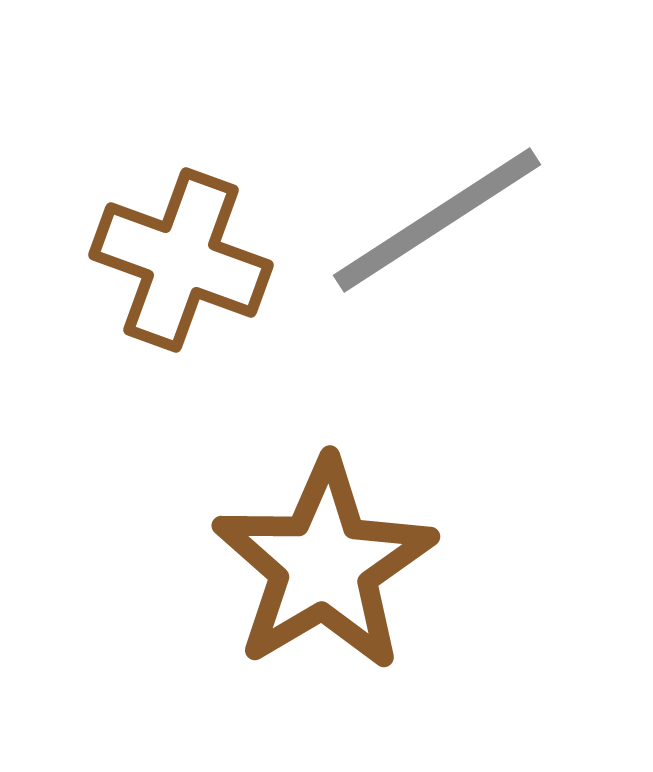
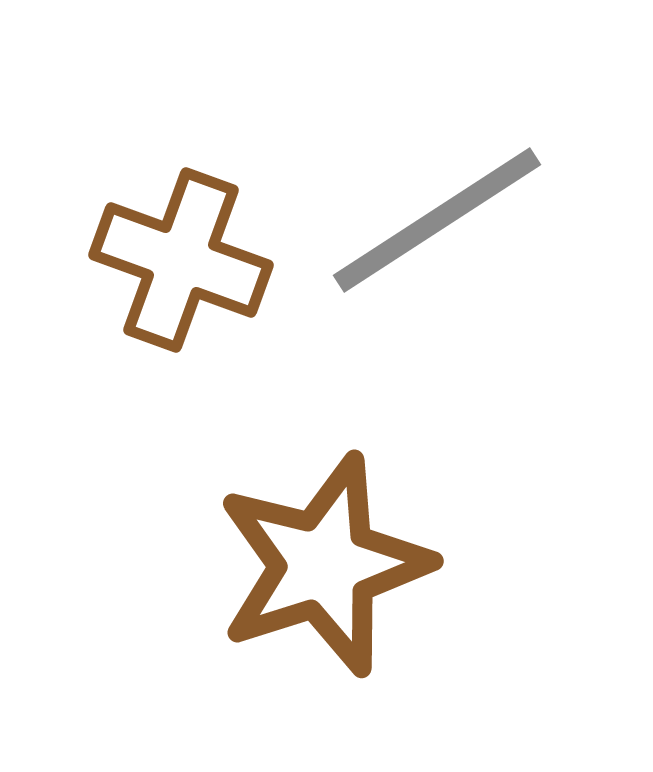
brown star: rotated 13 degrees clockwise
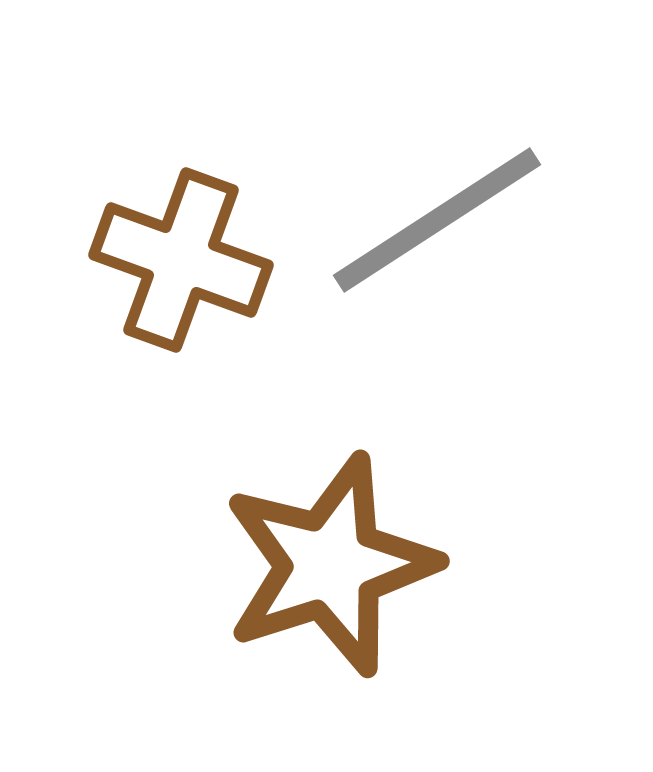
brown star: moved 6 px right
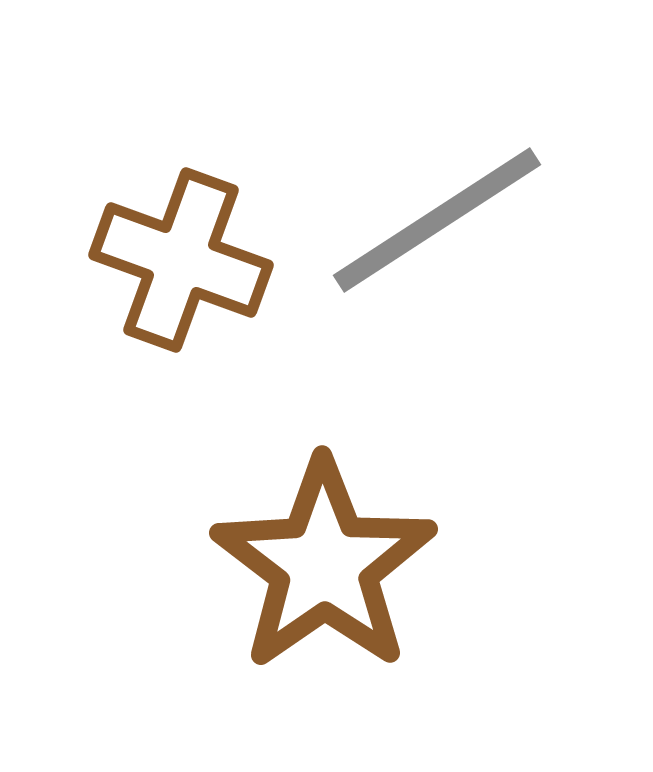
brown star: moved 6 px left; rotated 17 degrees counterclockwise
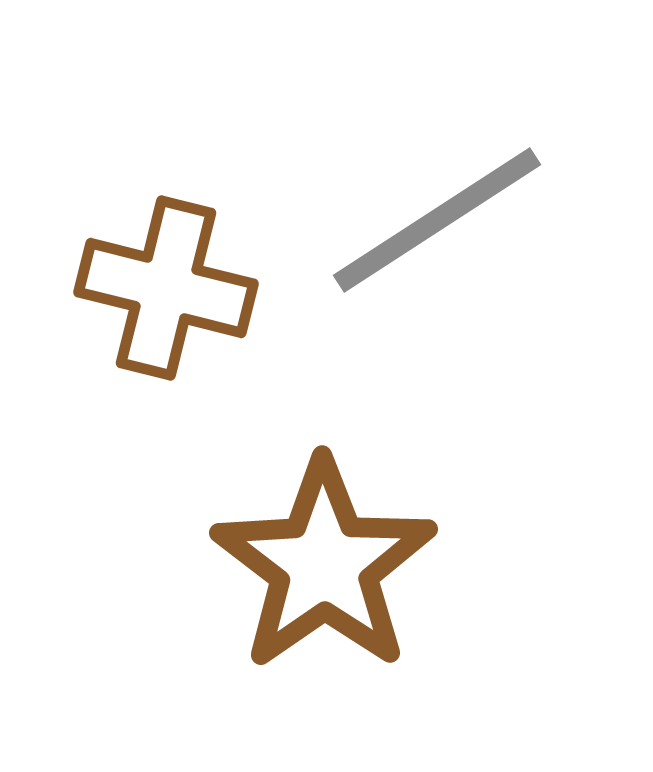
brown cross: moved 15 px left, 28 px down; rotated 6 degrees counterclockwise
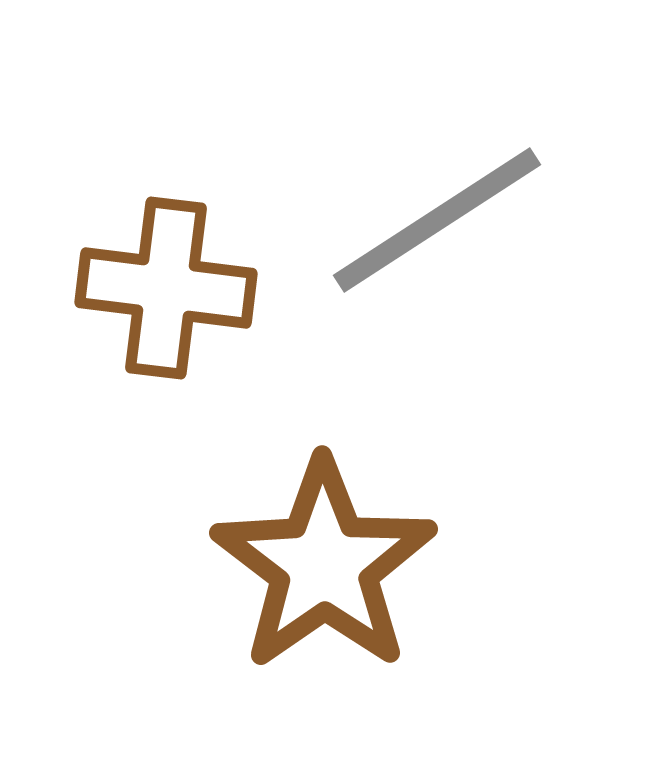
brown cross: rotated 7 degrees counterclockwise
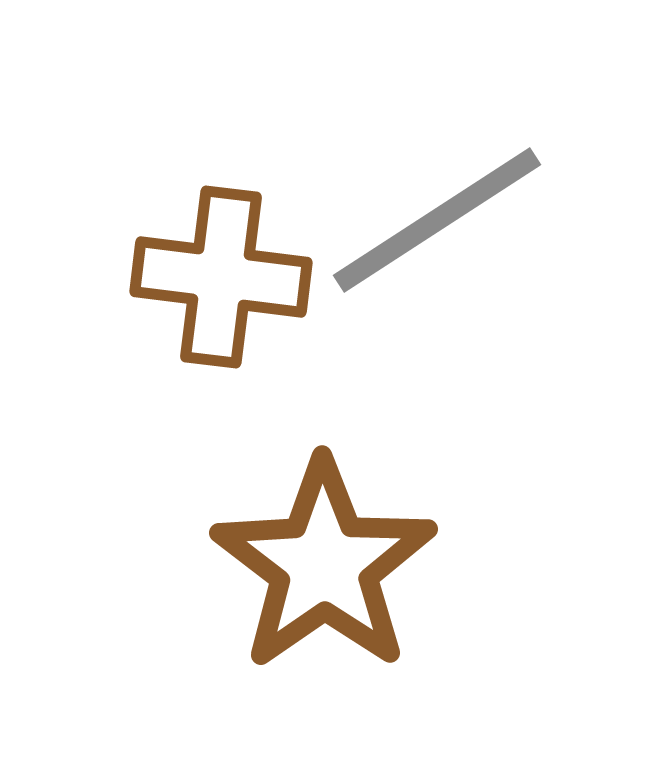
brown cross: moved 55 px right, 11 px up
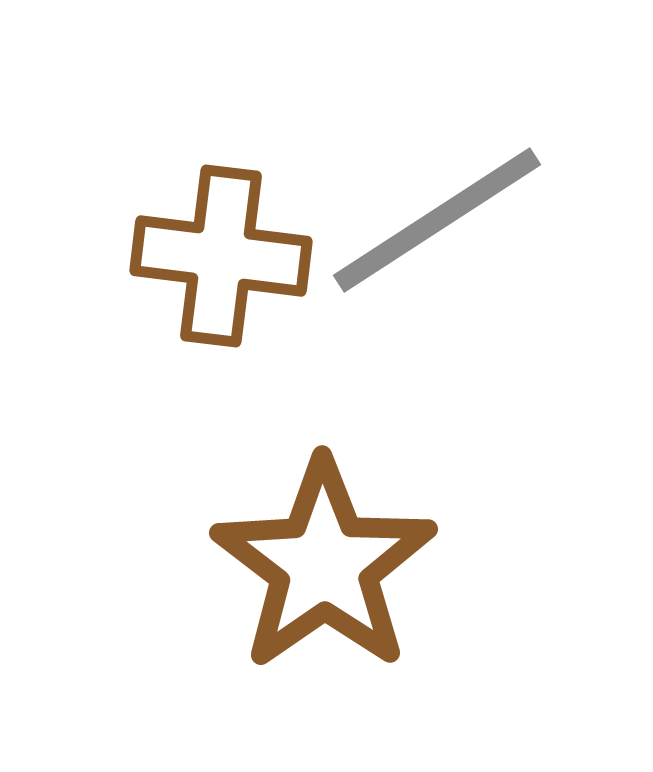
brown cross: moved 21 px up
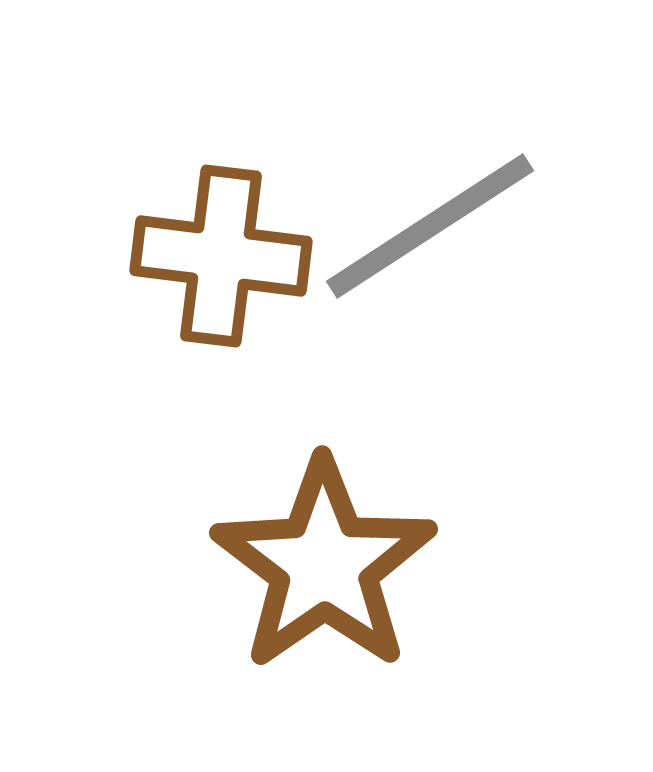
gray line: moved 7 px left, 6 px down
